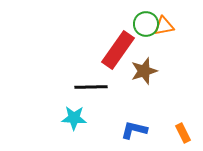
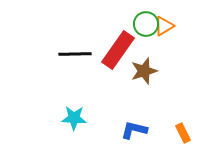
orange triangle: rotated 20 degrees counterclockwise
black line: moved 16 px left, 33 px up
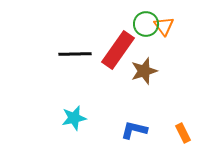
orange triangle: rotated 35 degrees counterclockwise
cyan star: rotated 15 degrees counterclockwise
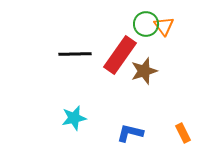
red rectangle: moved 2 px right, 5 px down
blue L-shape: moved 4 px left, 3 px down
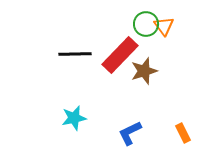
red rectangle: rotated 9 degrees clockwise
blue L-shape: rotated 40 degrees counterclockwise
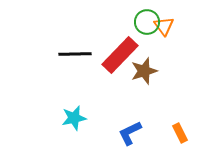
green circle: moved 1 px right, 2 px up
orange rectangle: moved 3 px left
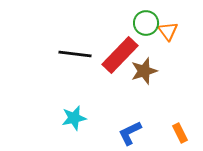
green circle: moved 1 px left, 1 px down
orange triangle: moved 4 px right, 5 px down
black line: rotated 8 degrees clockwise
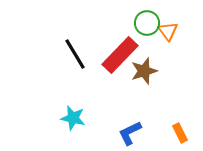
green circle: moved 1 px right
black line: rotated 52 degrees clockwise
cyan star: moved 1 px left; rotated 25 degrees clockwise
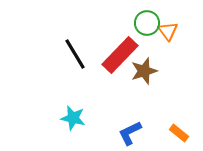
orange rectangle: moved 1 px left; rotated 24 degrees counterclockwise
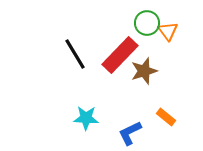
cyan star: moved 13 px right; rotated 10 degrees counterclockwise
orange rectangle: moved 13 px left, 16 px up
